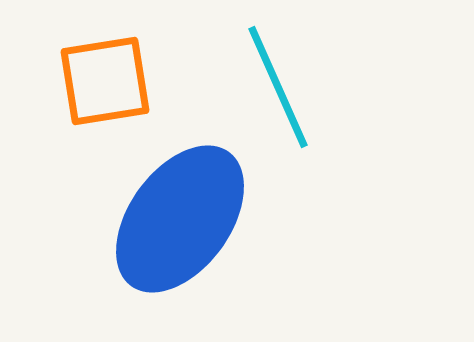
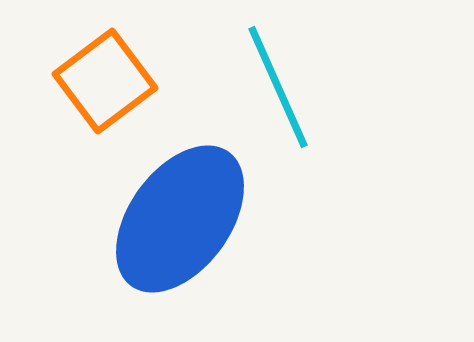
orange square: rotated 28 degrees counterclockwise
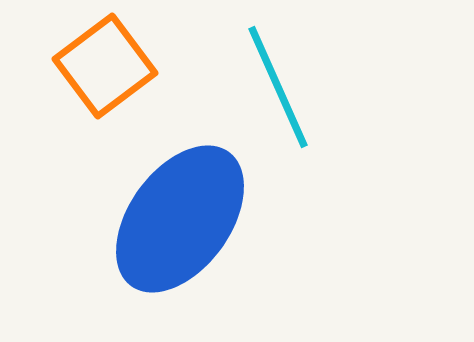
orange square: moved 15 px up
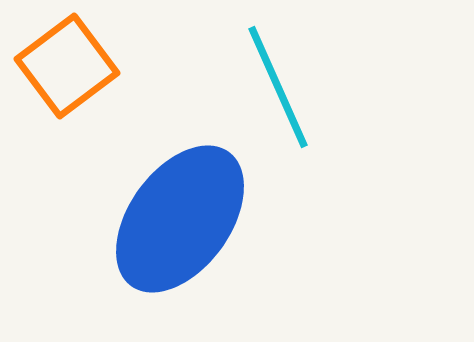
orange square: moved 38 px left
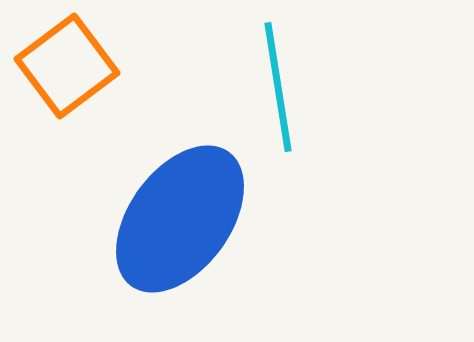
cyan line: rotated 15 degrees clockwise
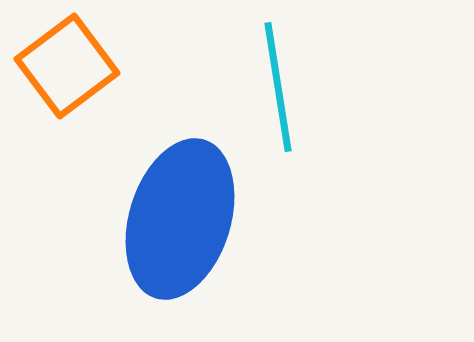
blue ellipse: rotated 19 degrees counterclockwise
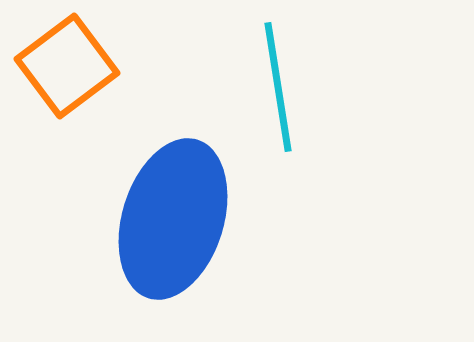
blue ellipse: moved 7 px left
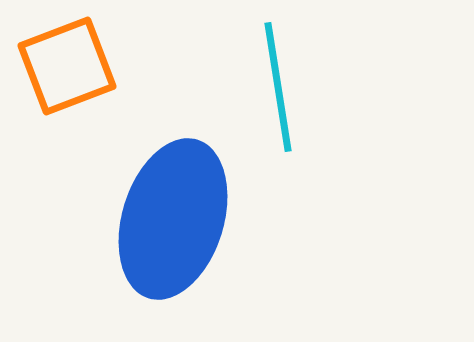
orange square: rotated 16 degrees clockwise
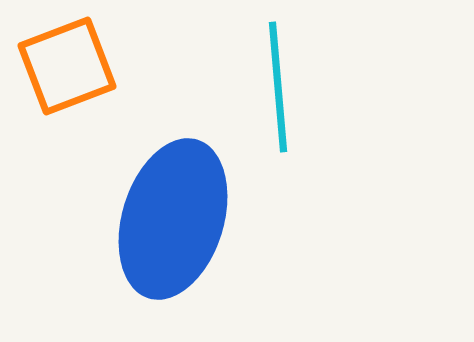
cyan line: rotated 4 degrees clockwise
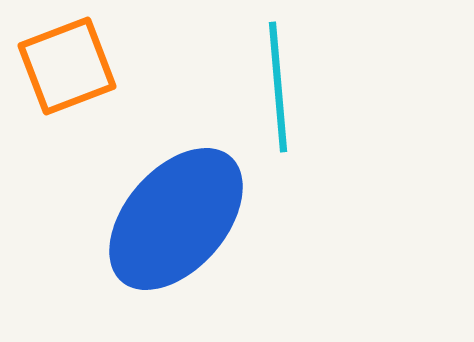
blue ellipse: moved 3 px right; rotated 24 degrees clockwise
